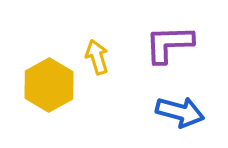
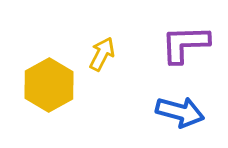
purple L-shape: moved 16 px right
yellow arrow: moved 5 px right, 3 px up; rotated 44 degrees clockwise
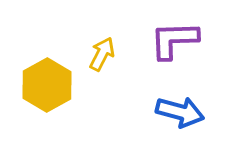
purple L-shape: moved 11 px left, 4 px up
yellow hexagon: moved 2 px left
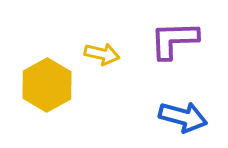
yellow arrow: rotated 76 degrees clockwise
blue arrow: moved 3 px right, 5 px down
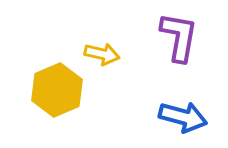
purple L-shape: moved 5 px right, 3 px up; rotated 102 degrees clockwise
yellow hexagon: moved 10 px right, 5 px down; rotated 6 degrees clockwise
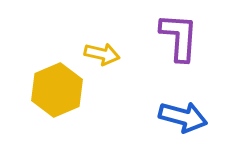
purple L-shape: rotated 6 degrees counterclockwise
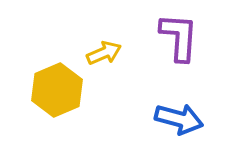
yellow arrow: moved 2 px right, 1 px up; rotated 36 degrees counterclockwise
blue arrow: moved 4 px left, 2 px down
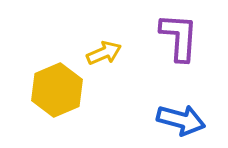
blue arrow: moved 2 px right, 1 px down
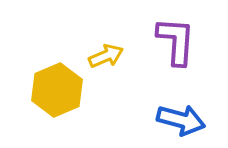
purple L-shape: moved 3 px left, 4 px down
yellow arrow: moved 2 px right, 3 px down
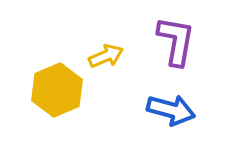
purple L-shape: rotated 6 degrees clockwise
blue arrow: moved 10 px left, 10 px up
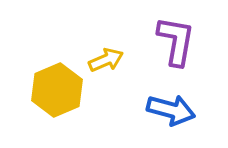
yellow arrow: moved 4 px down
